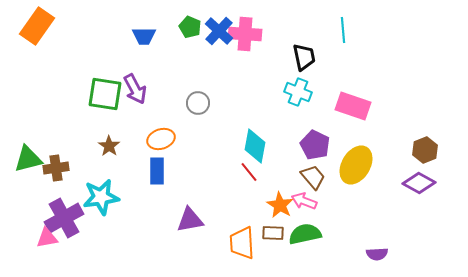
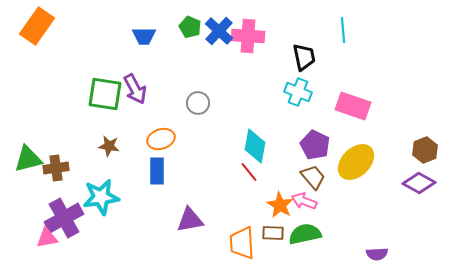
pink cross: moved 3 px right, 2 px down
brown star: rotated 25 degrees counterclockwise
yellow ellipse: moved 3 px up; rotated 15 degrees clockwise
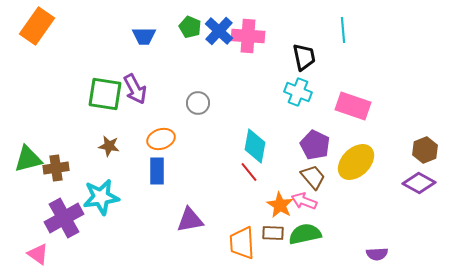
pink triangle: moved 9 px left, 16 px down; rotated 45 degrees clockwise
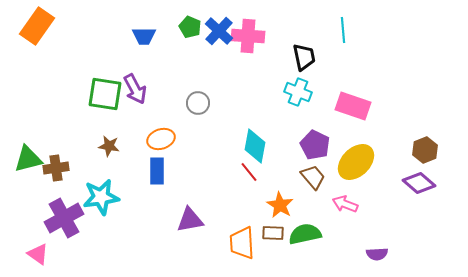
purple diamond: rotated 12 degrees clockwise
pink arrow: moved 41 px right, 3 px down
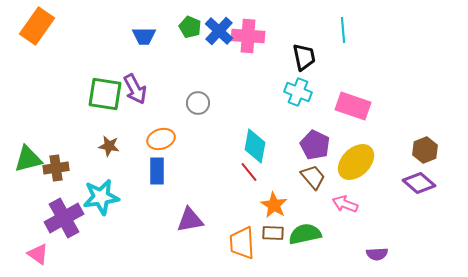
orange star: moved 6 px left
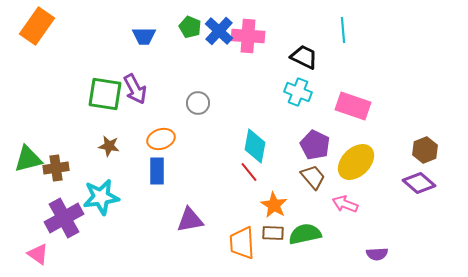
black trapezoid: rotated 52 degrees counterclockwise
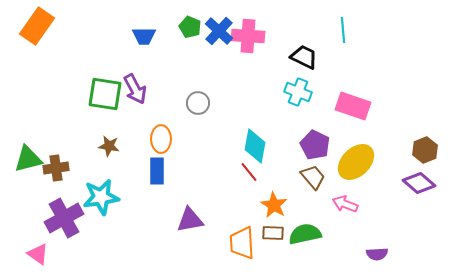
orange ellipse: rotated 72 degrees counterclockwise
